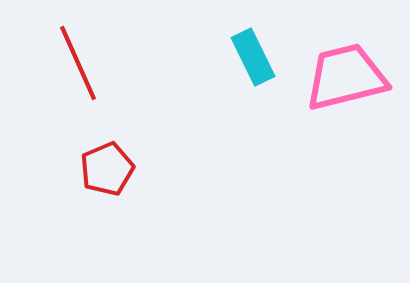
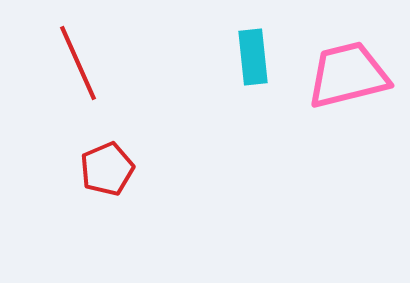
cyan rectangle: rotated 20 degrees clockwise
pink trapezoid: moved 2 px right, 2 px up
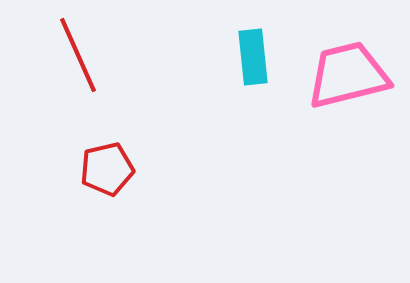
red line: moved 8 px up
red pentagon: rotated 10 degrees clockwise
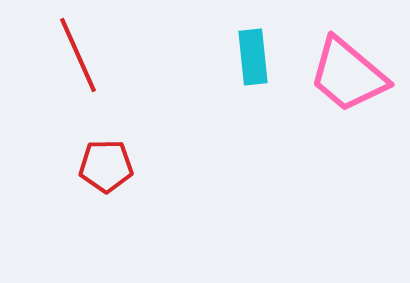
pink trapezoid: rotated 126 degrees counterclockwise
red pentagon: moved 1 px left, 3 px up; rotated 12 degrees clockwise
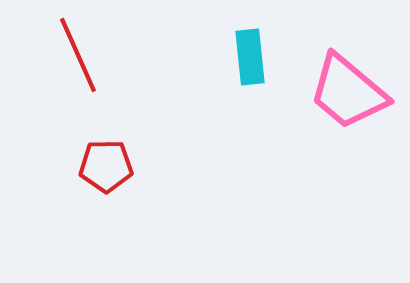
cyan rectangle: moved 3 px left
pink trapezoid: moved 17 px down
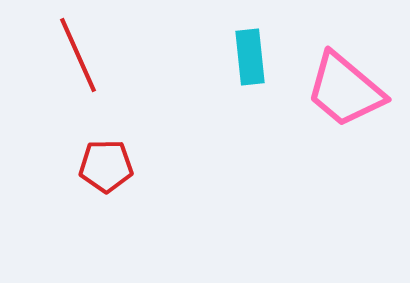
pink trapezoid: moved 3 px left, 2 px up
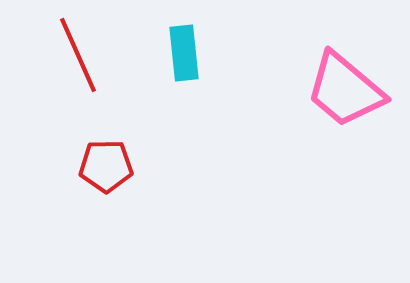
cyan rectangle: moved 66 px left, 4 px up
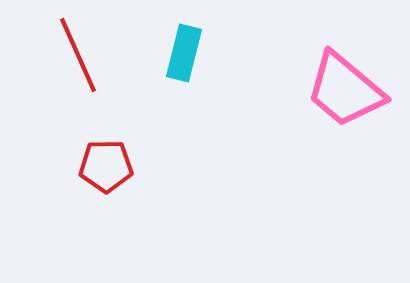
cyan rectangle: rotated 20 degrees clockwise
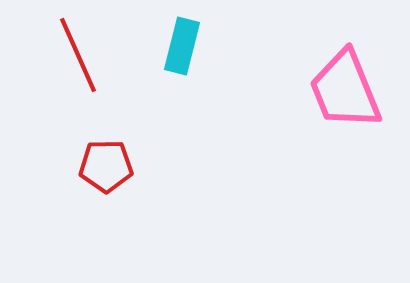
cyan rectangle: moved 2 px left, 7 px up
pink trapezoid: rotated 28 degrees clockwise
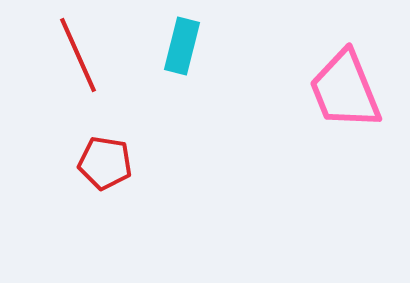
red pentagon: moved 1 px left, 3 px up; rotated 10 degrees clockwise
